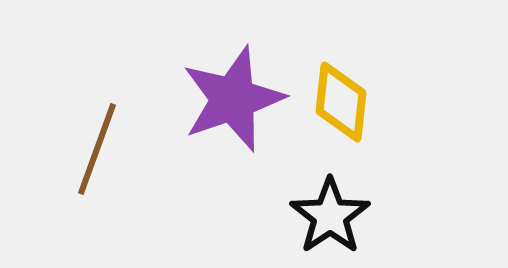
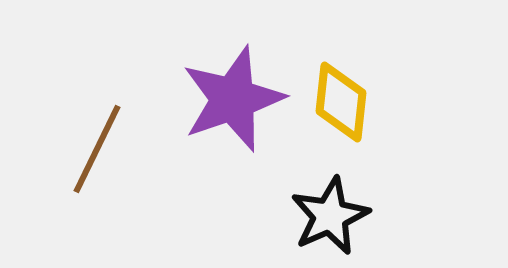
brown line: rotated 6 degrees clockwise
black star: rotated 10 degrees clockwise
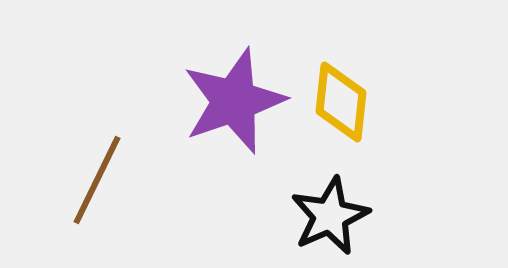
purple star: moved 1 px right, 2 px down
brown line: moved 31 px down
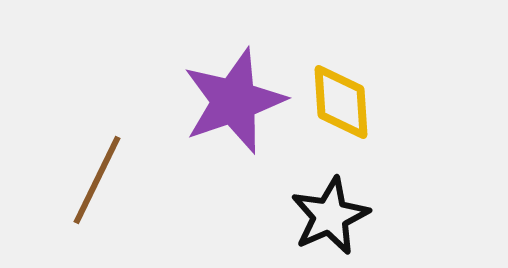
yellow diamond: rotated 10 degrees counterclockwise
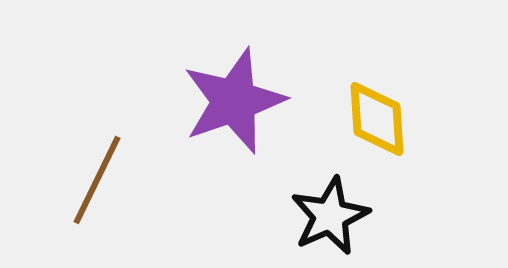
yellow diamond: moved 36 px right, 17 px down
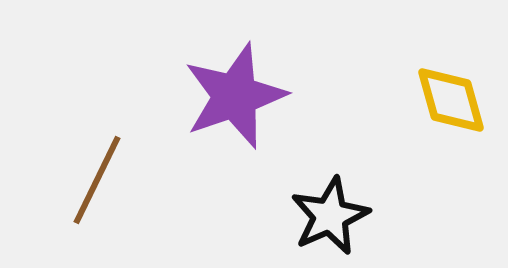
purple star: moved 1 px right, 5 px up
yellow diamond: moved 74 px right, 19 px up; rotated 12 degrees counterclockwise
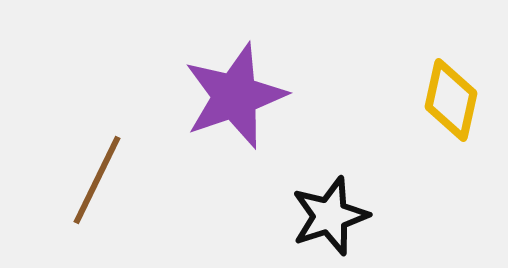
yellow diamond: rotated 28 degrees clockwise
black star: rotated 6 degrees clockwise
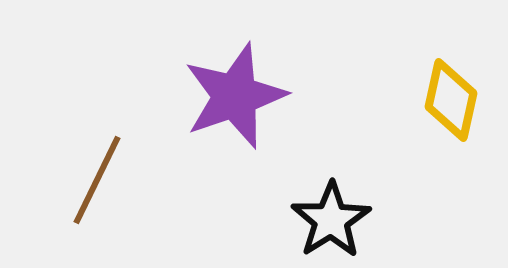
black star: moved 1 px right, 4 px down; rotated 14 degrees counterclockwise
